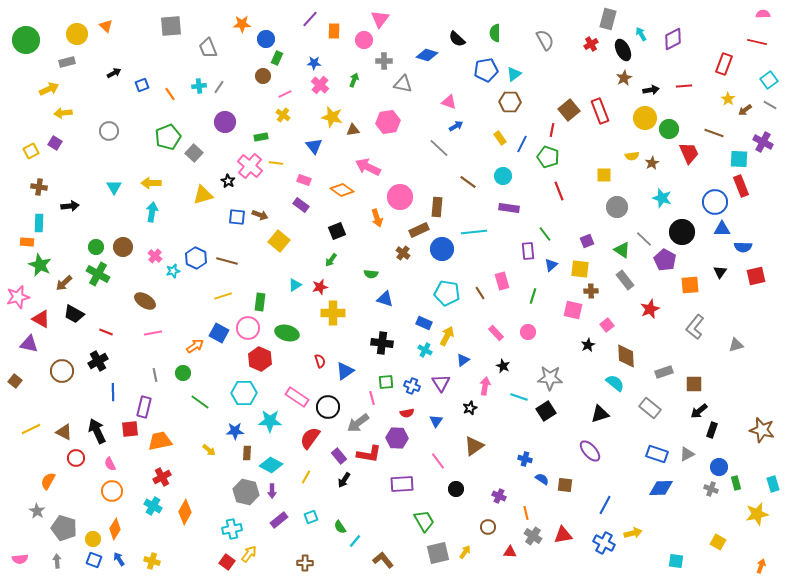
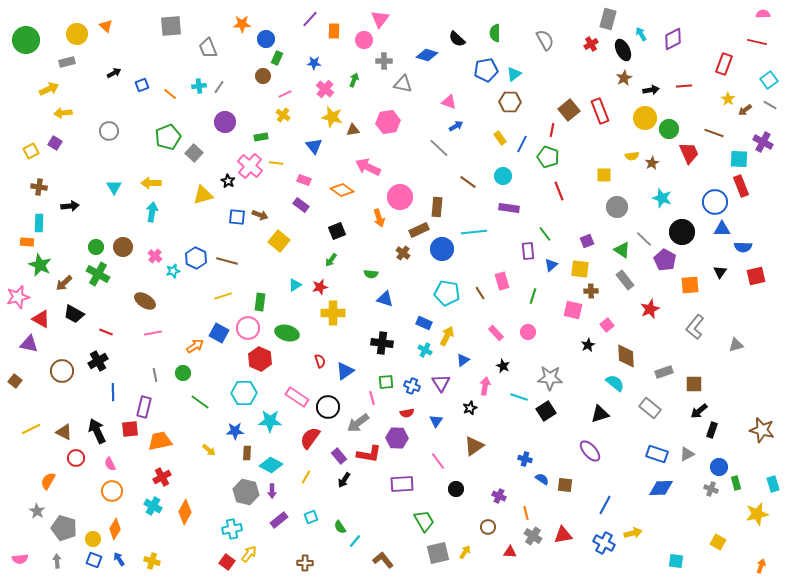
pink cross at (320, 85): moved 5 px right, 4 px down
orange line at (170, 94): rotated 16 degrees counterclockwise
orange arrow at (377, 218): moved 2 px right
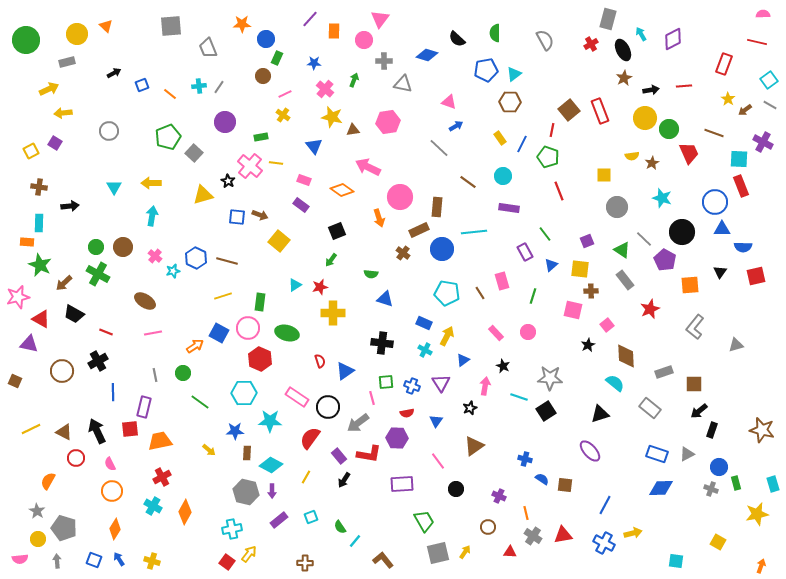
cyan arrow at (152, 212): moved 4 px down
purple rectangle at (528, 251): moved 3 px left, 1 px down; rotated 24 degrees counterclockwise
brown square at (15, 381): rotated 16 degrees counterclockwise
yellow circle at (93, 539): moved 55 px left
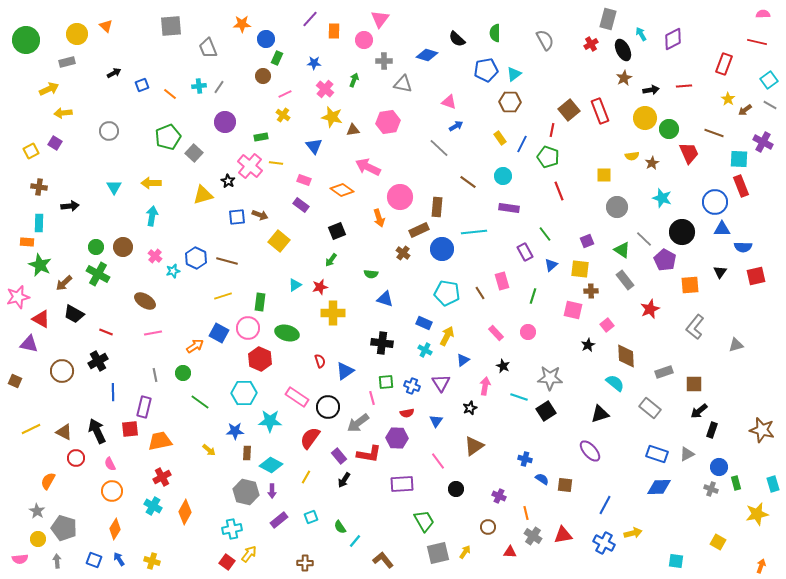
blue square at (237, 217): rotated 12 degrees counterclockwise
blue diamond at (661, 488): moved 2 px left, 1 px up
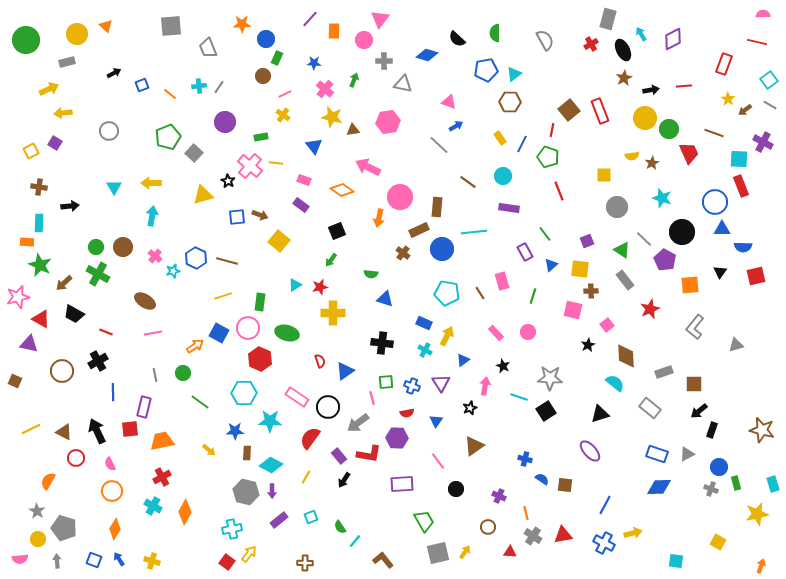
gray line at (439, 148): moved 3 px up
orange arrow at (379, 218): rotated 30 degrees clockwise
orange trapezoid at (160, 441): moved 2 px right
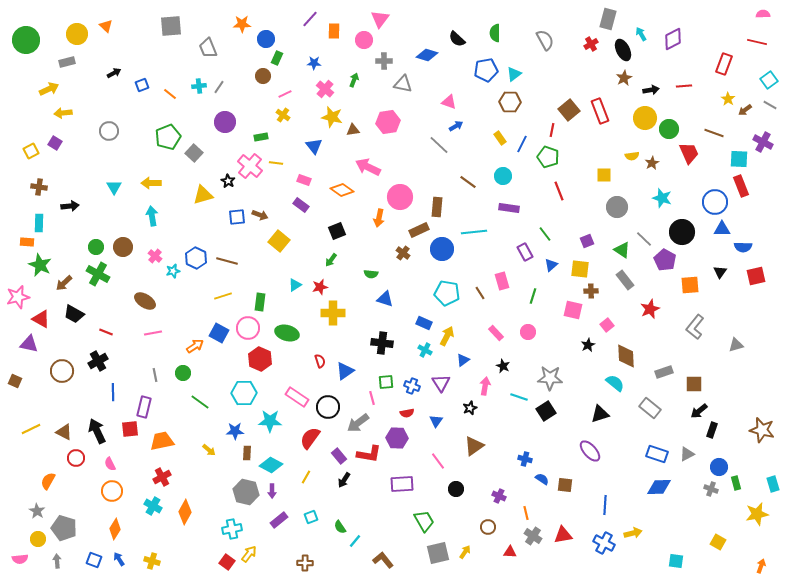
cyan arrow at (152, 216): rotated 18 degrees counterclockwise
blue line at (605, 505): rotated 24 degrees counterclockwise
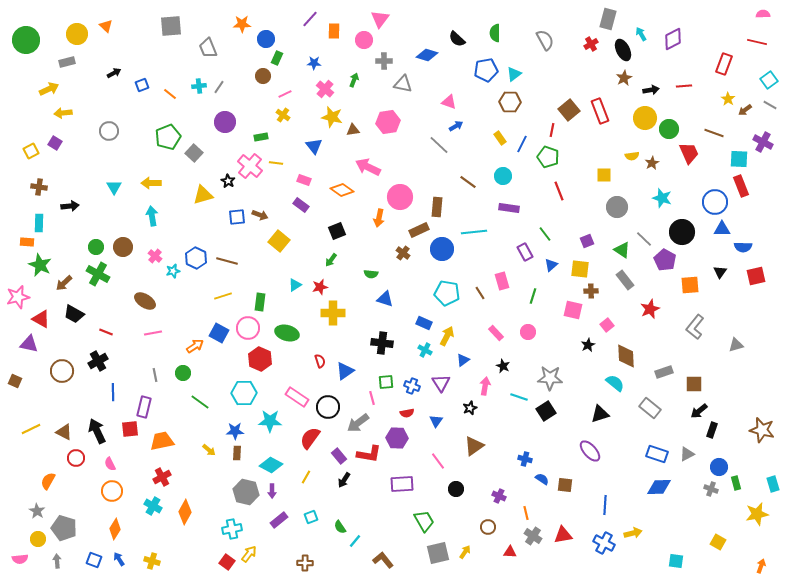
brown rectangle at (247, 453): moved 10 px left
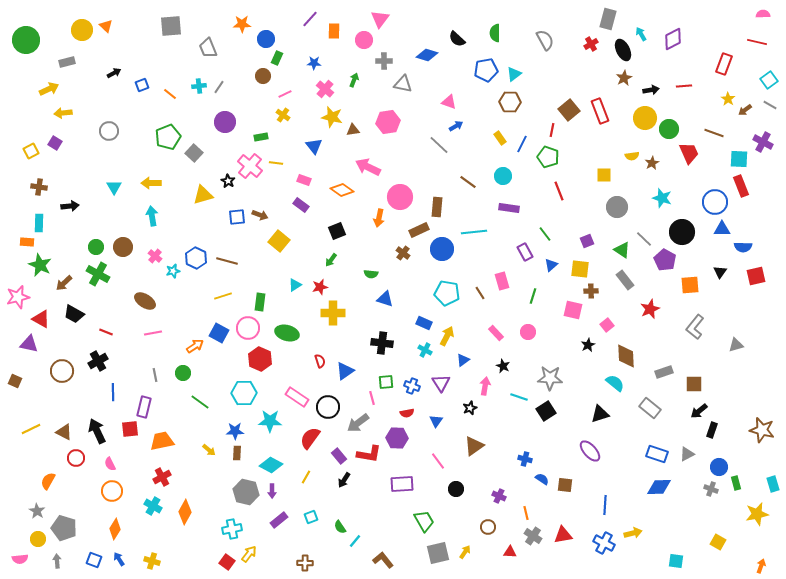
yellow circle at (77, 34): moved 5 px right, 4 px up
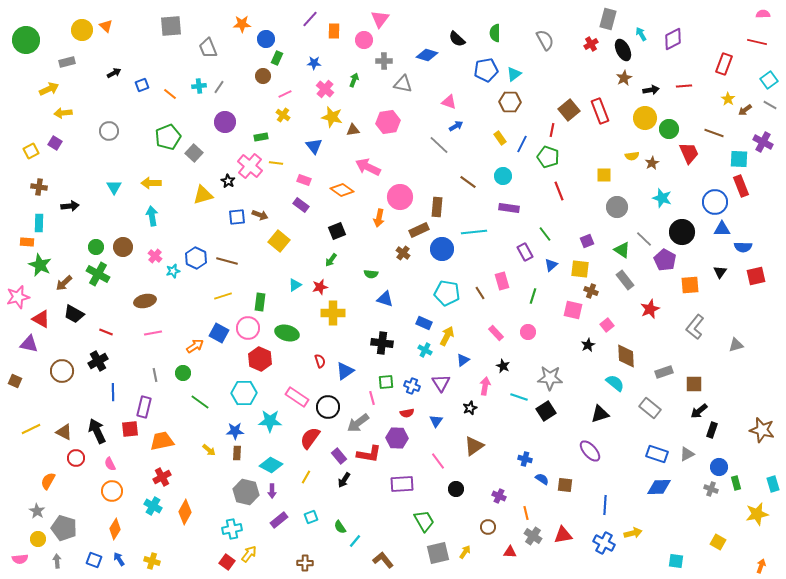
brown cross at (591, 291): rotated 24 degrees clockwise
brown ellipse at (145, 301): rotated 45 degrees counterclockwise
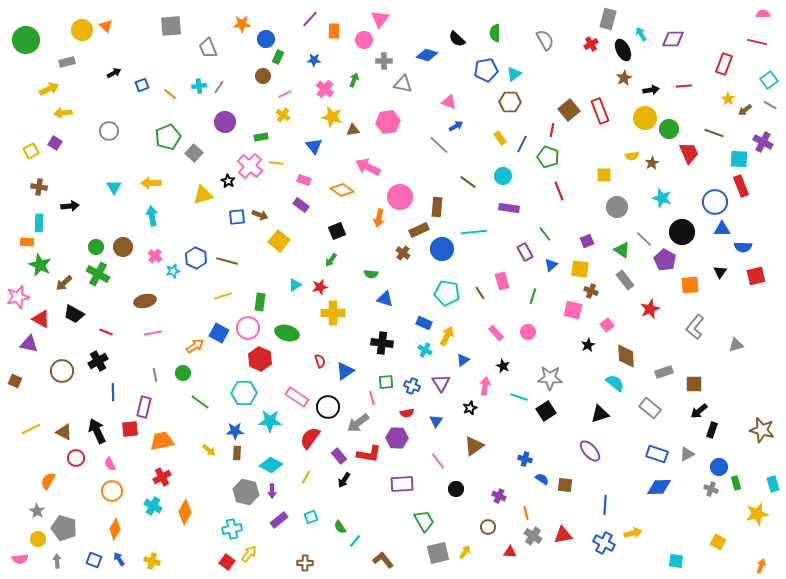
purple diamond at (673, 39): rotated 25 degrees clockwise
green rectangle at (277, 58): moved 1 px right, 1 px up
blue star at (314, 63): moved 3 px up
